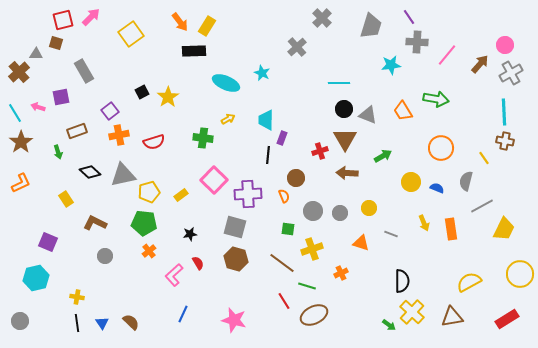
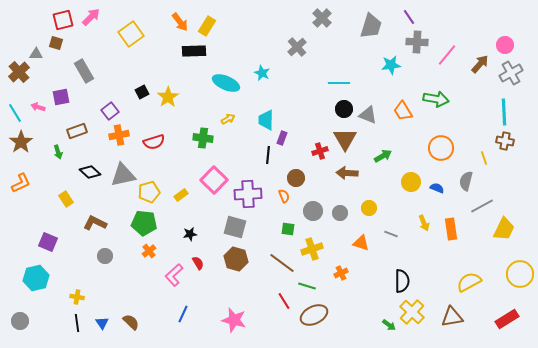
yellow line at (484, 158): rotated 16 degrees clockwise
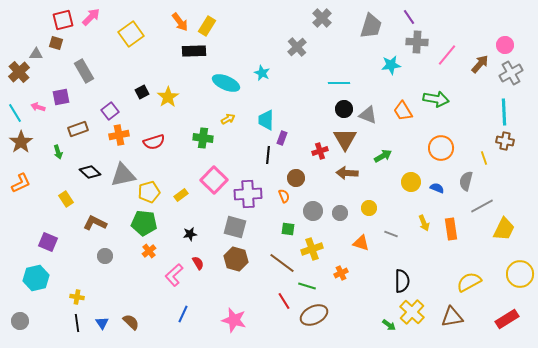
brown rectangle at (77, 131): moved 1 px right, 2 px up
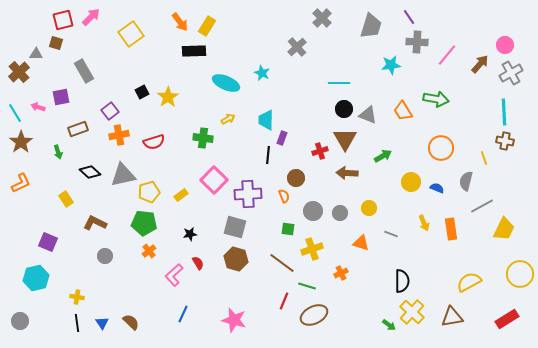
red line at (284, 301): rotated 54 degrees clockwise
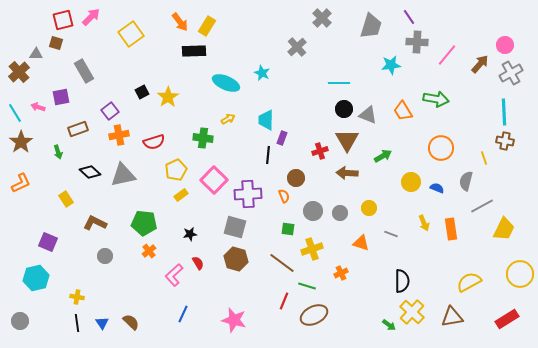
brown triangle at (345, 139): moved 2 px right, 1 px down
yellow pentagon at (149, 192): moved 27 px right, 22 px up; rotated 10 degrees counterclockwise
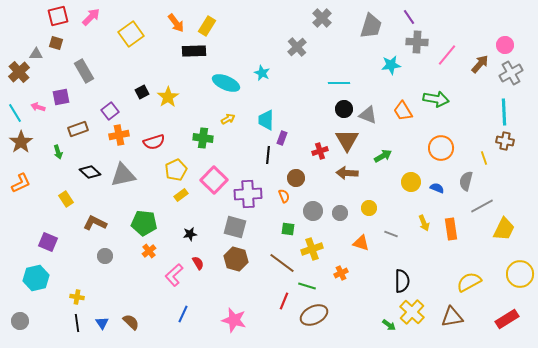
red square at (63, 20): moved 5 px left, 4 px up
orange arrow at (180, 22): moved 4 px left, 1 px down
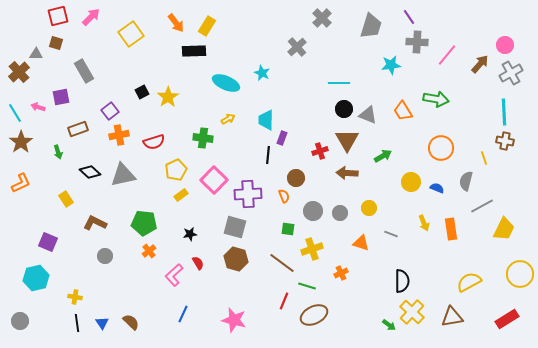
yellow cross at (77, 297): moved 2 px left
